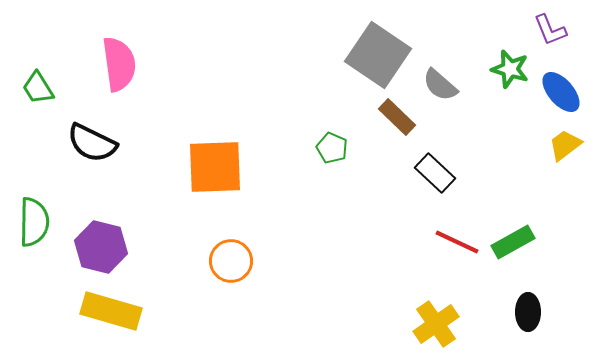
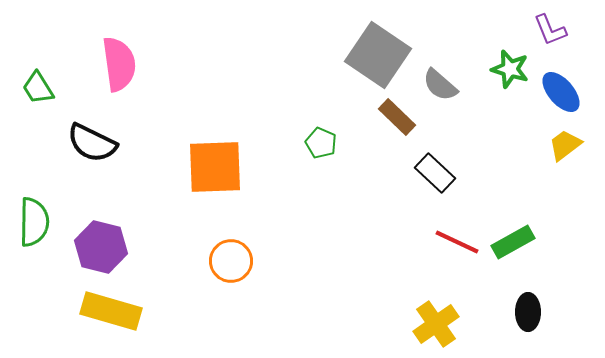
green pentagon: moved 11 px left, 5 px up
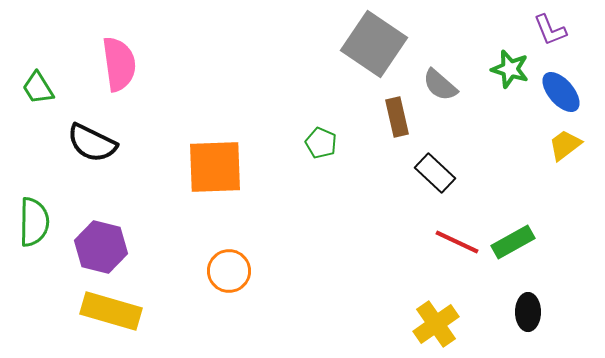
gray square: moved 4 px left, 11 px up
brown rectangle: rotated 33 degrees clockwise
orange circle: moved 2 px left, 10 px down
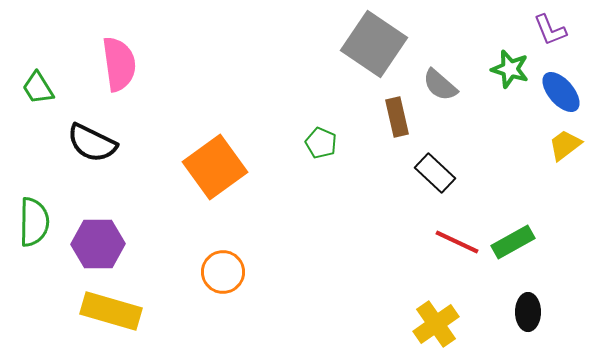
orange square: rotated 34 degrees counterclockwise
purple hexagon: moved 3 px left, 3 px up; rotated 15 degrees counterclockwise
orange circle: moved 6 px left, 1 px down
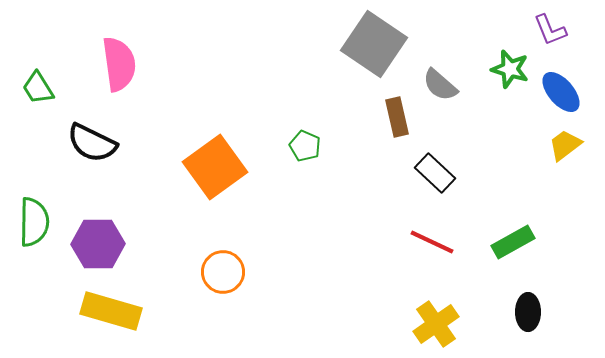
green pentagon: moved 16 px left, 3 px down
red line: moved 25 px left
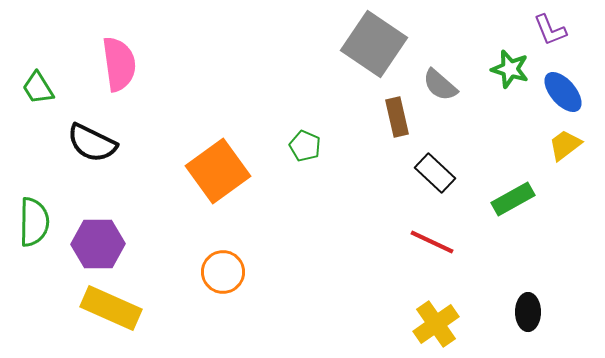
blue ellipse: moved 2 px right
orange square: moved 3 px right, 4 px down
green rectangle: moved 43 px up
yellow rectangle: moved 3 px up; rotated 8 degrees clockwise
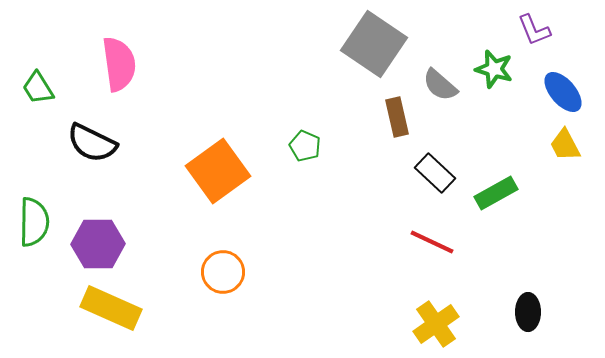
purple L-shape: moved 16 px left
green star: moved 16 px left
yellow trapezoid: rotated 81 degrees counterclockwise
green rectangle: moved 17 px left, 6 px up
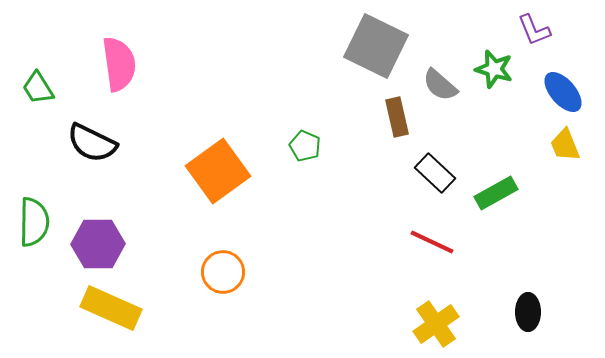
gray square: moved 2 px right, 2 px down; rotated 8 degrees counterclockwise
yellow trapezoid: rotated 6 degrees clockwise
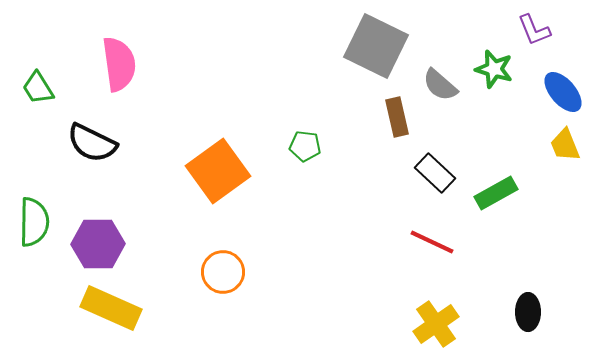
green pentagon: rotated 16 degrees counterclockwise
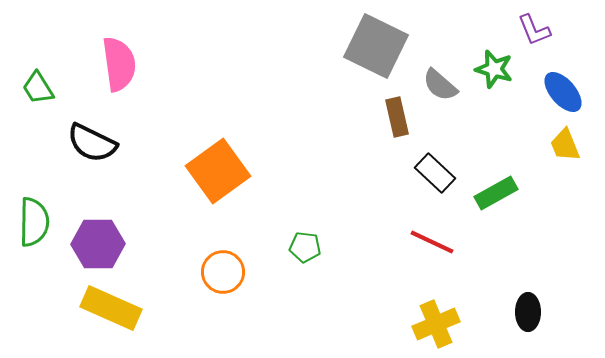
green pentagon: moved 101 px down
yellow cross: rotated 12 degrees clockwise
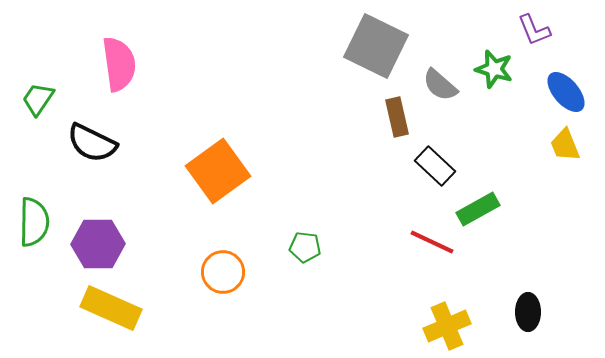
green trapezoid: moved 11 px down; rotated 66 degrees clockwise
blue ellipse: moved 3 px right
black rectangle: moved 7 px up
green rectangle: moved 18 px left, 16 px down
yellow cross: moved 11 px right, 2 px down
